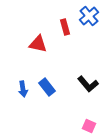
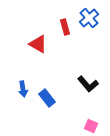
blue cross: moved 2 px down
red triangle: rotated 18 degrees clockwise
blue rectangle: moved 11 px down
pink square: moved 2 px right
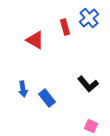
red triangle: moved 3 px left, 4 px up
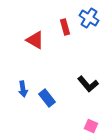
blue cross: rotated 18 degrees counterclockwise
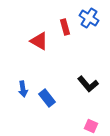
red triangle: moved 4 px right, 1 px down
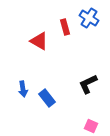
black L-shape: rotated 105 degrees clockwise
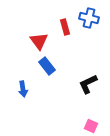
blue cross: rotated 18 degrees counterclockwise
red triangle: rotated 24 degrees clockwise
blue rectangle: moved 32 px up
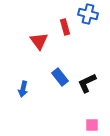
blue cross: moved 1 px left, 4 px up
blue rectangle: moved 13 px right, 11 px down
black L-shape: moved 1 px left, 1 px up
blue arrow: rotated 21 degrees clockwise
pink square: moved 1 px right, 1 px up; rotated 24 degrees counterclockwise
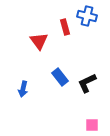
blue cross: moved 1 px left, 2 px down
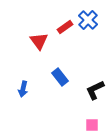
blue cross: moved 1 px right, 4 px down; rotated 30 degrees clockwise
red rectangle: rotated 70 degrees clockwise
black L-shape: moved 8 px right, 7 px down
